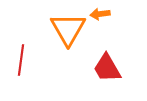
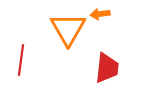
red trapezoid: rotated 144 degrees counterclockwise
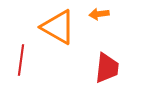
orange arrow: moved 1 px left
orange triangle: moved 10 px left, 2 px up; rotated 30 degrees counterclockwise
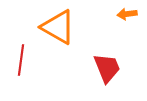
orange arrow: moved 28 px right
red trapezoid: rotated 28 degrees counterclockwise
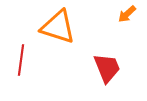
orange arrow: rotated 36 degrees counterclockwise
orange triangle: rotated 12 degrees counterclockwise
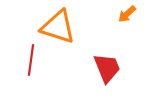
red line: moved 10 px right
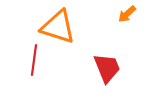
red line: moved 3 px right
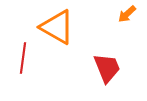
orange triangle: moved 1 px left; rotated 12 degrees clockwise
red line: moved 11 px left, 2 px up
